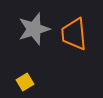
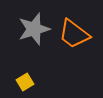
orange trapezoid: rotated 48 degrees counterclockwise
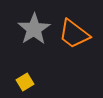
gray star: rotated 16 degrees counterclockwise
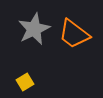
gray star: rotated 8 degrees clockwise
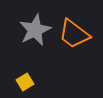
gray star: moved 1 px right, 1 px down
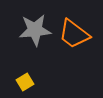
gray star: rotated 20 degrees clockwise
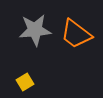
orange trapezoid: moved 2 px right
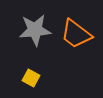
yellow square: moved 6 px right, 4 px up; rotated 30 degrees counterclockwise
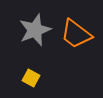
gray star: rotated 16 degrees counterclockwise
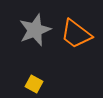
yellow square: moved 3 px right, 6 px down
